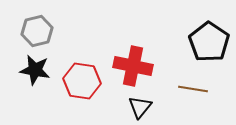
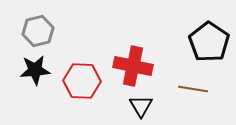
gray hexagon: moved 1 px right
black star: rotated 16 degrees counterclockwise
red hexagon: rotated 6 degrees counterclockwise
black triangle: moved 1 px right, 1 px up; rotated 10 degrees counterclockwise
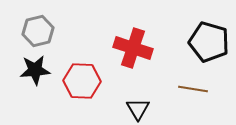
black pentagon: rotated 18 degrees counterclockwise
red cross: moved 18 px up; rotated 6 degrees clockwise
black triangle: moved 3 px left, 3 px down
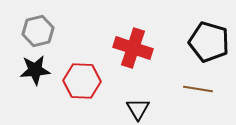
brown line: moved 5 px right
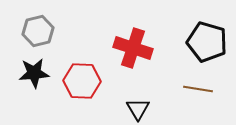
black pentagon: moved 2 px left
black star: moved 1 px left, 3 px down
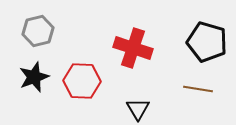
black star: moved 4 px down; rotated 16 degrees counterclockwise
